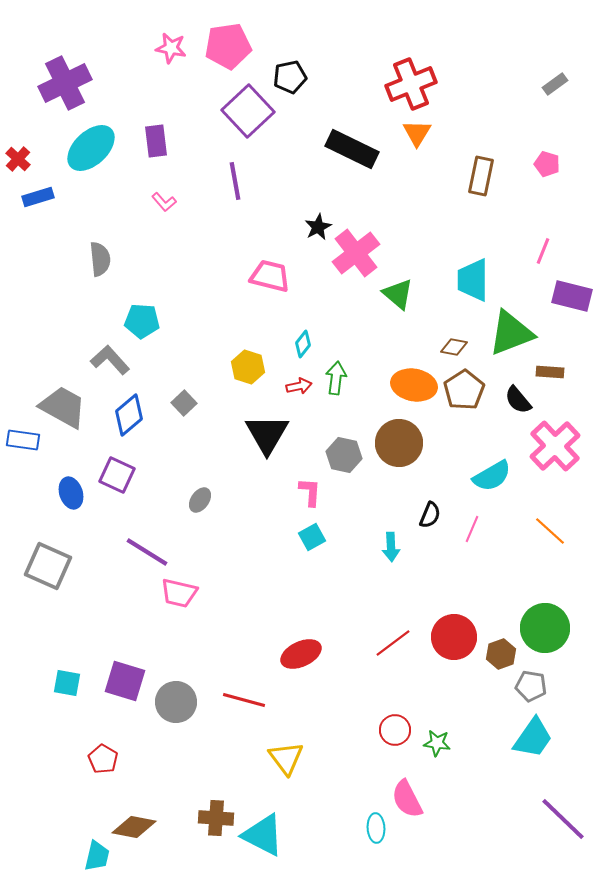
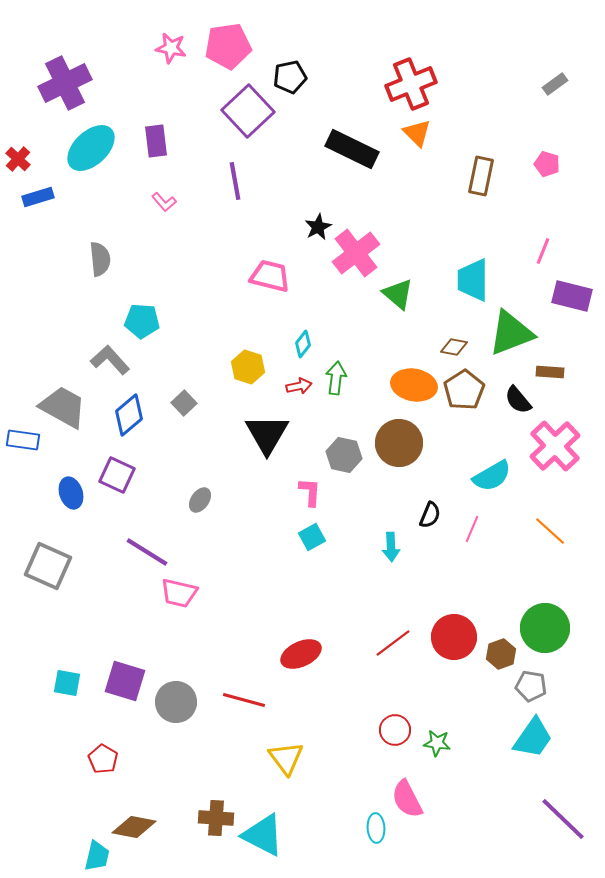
orange triangle at (417, 133): rotated 16 degrees counterclockwise
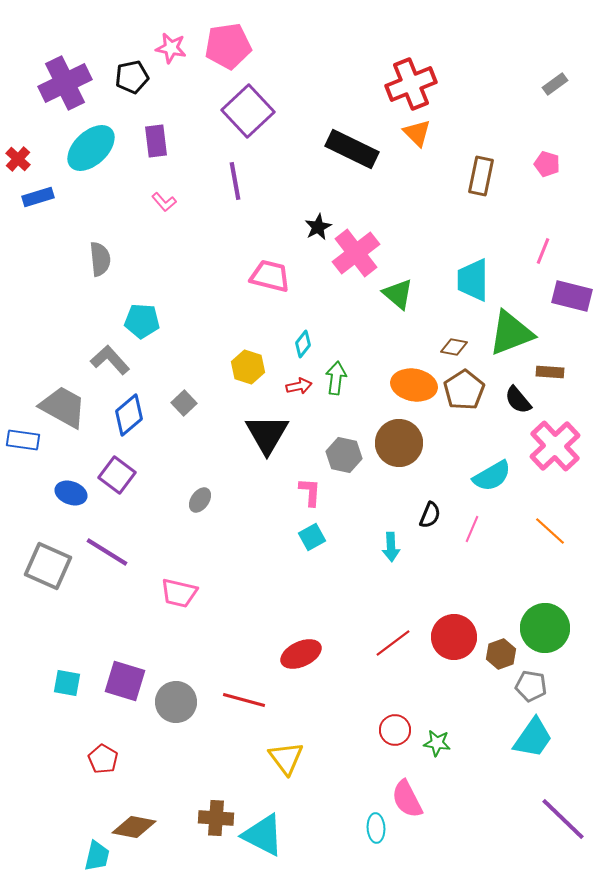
black pentagon at (290, 77): moved 158 px left
purple square at (117, 475): rotated 12 degrees clockwise
blue ellipse at (71, 493): rotated 52 degrees counterclockwise
purple line at (147, 552): moved 40 px left
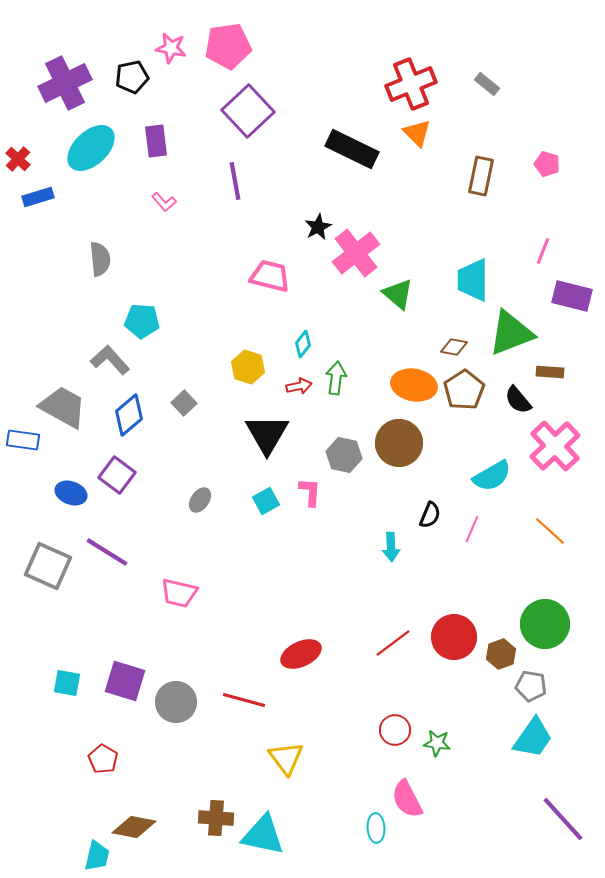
gray rectangle at (555, 84): moved 68 px left; rotated 75 degrees clockwise
cyan square at (312, 537): moved 46 px left, 36 px up
green circle at (545, 628): moved 4 px up
purple line at (563, 819): rotated 4 degrees clockwise
cyan triangle at (263, 835): rotated 15 degrees counterclockwise
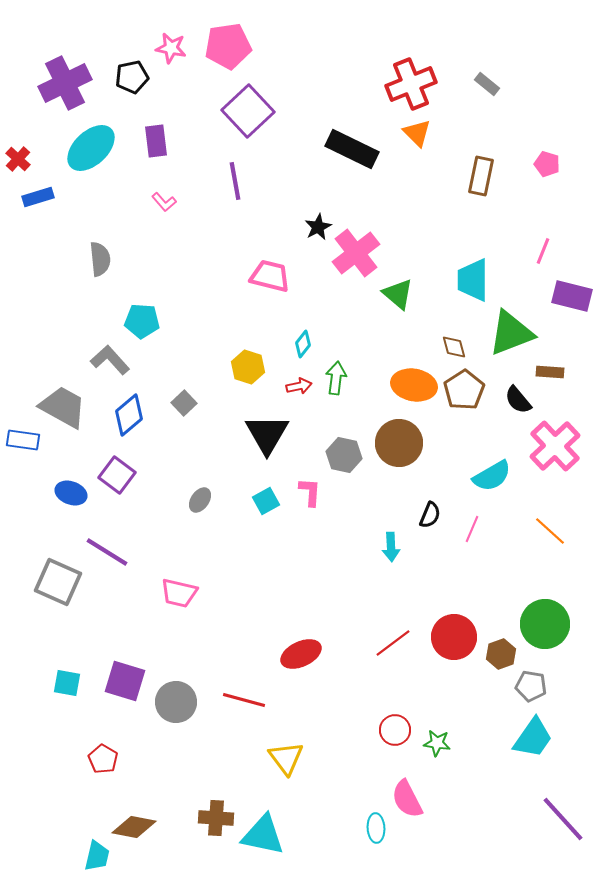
brown diamond at (454, 347): rotated 64 degrees clockwise
gray square at (48, 566): moved 10 px right, 16 px down
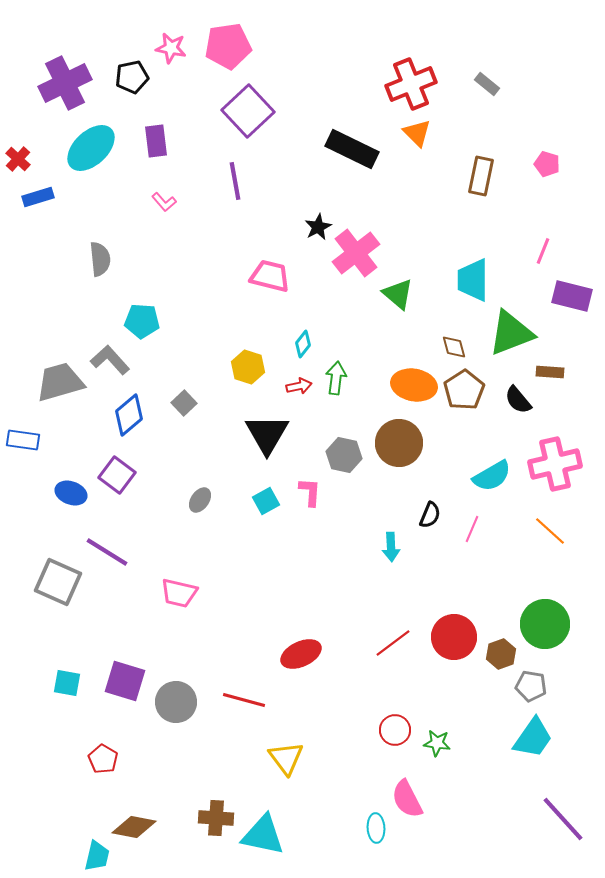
gray trapezoid at (63, 407): moved 3 px left, 25 px up; rotated 45 degrees counterclockwise
pink cross at (555, 446): moved 18 px down; rotated 30 degrees clockwise
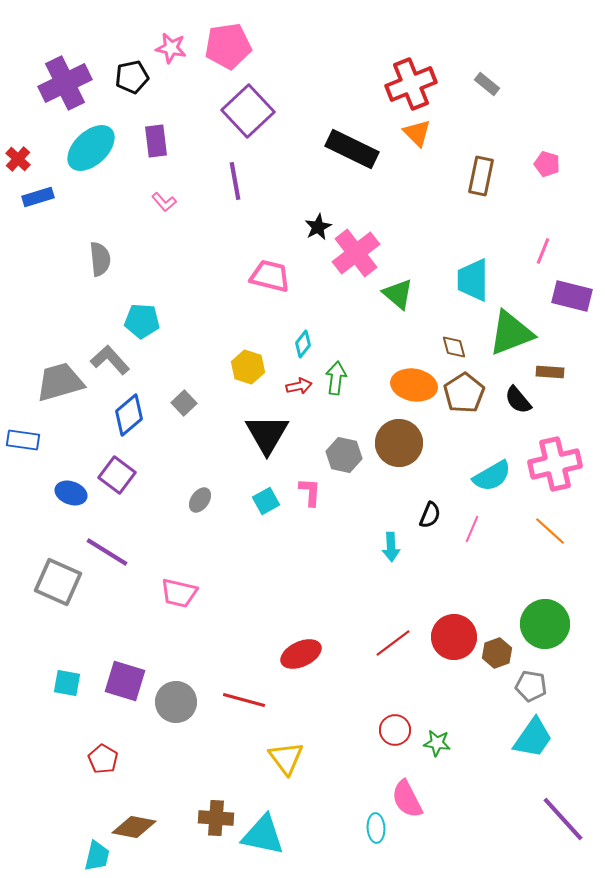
brown pentagon at (464, 390): moved 3 px down
brown hexagon at (501, 654): moved 4 px left, 1 px up
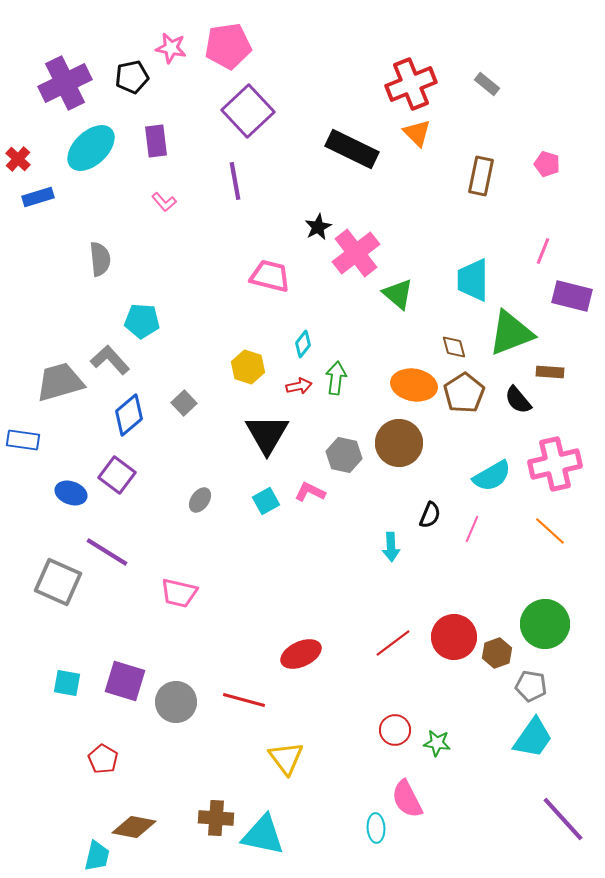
pink L-shape at (310, 492): rotated 68 degrees counterclockwise
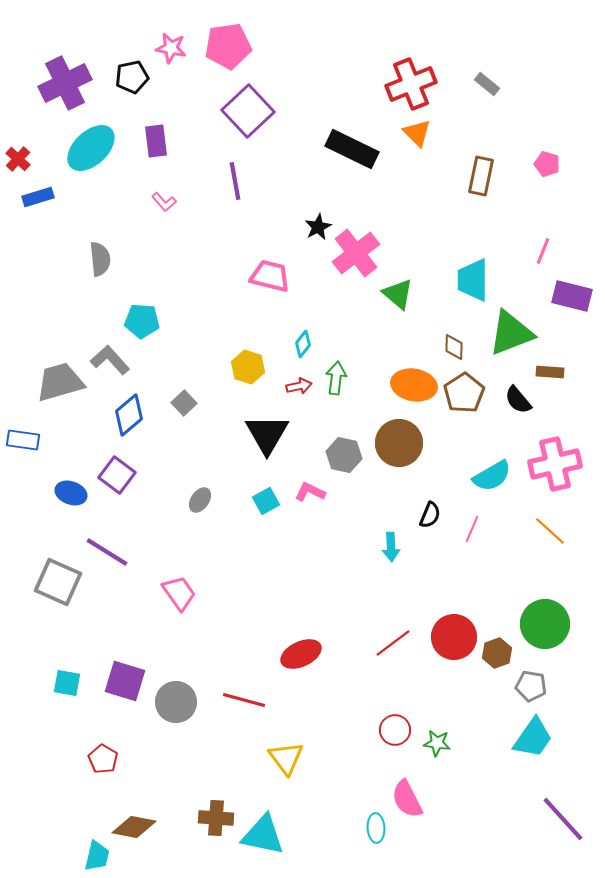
brown diamond at (454, 347): rotated 16 degrees clockwise
pink trapezoid at (179, 593): rotated 138 degrees counterclockwise
